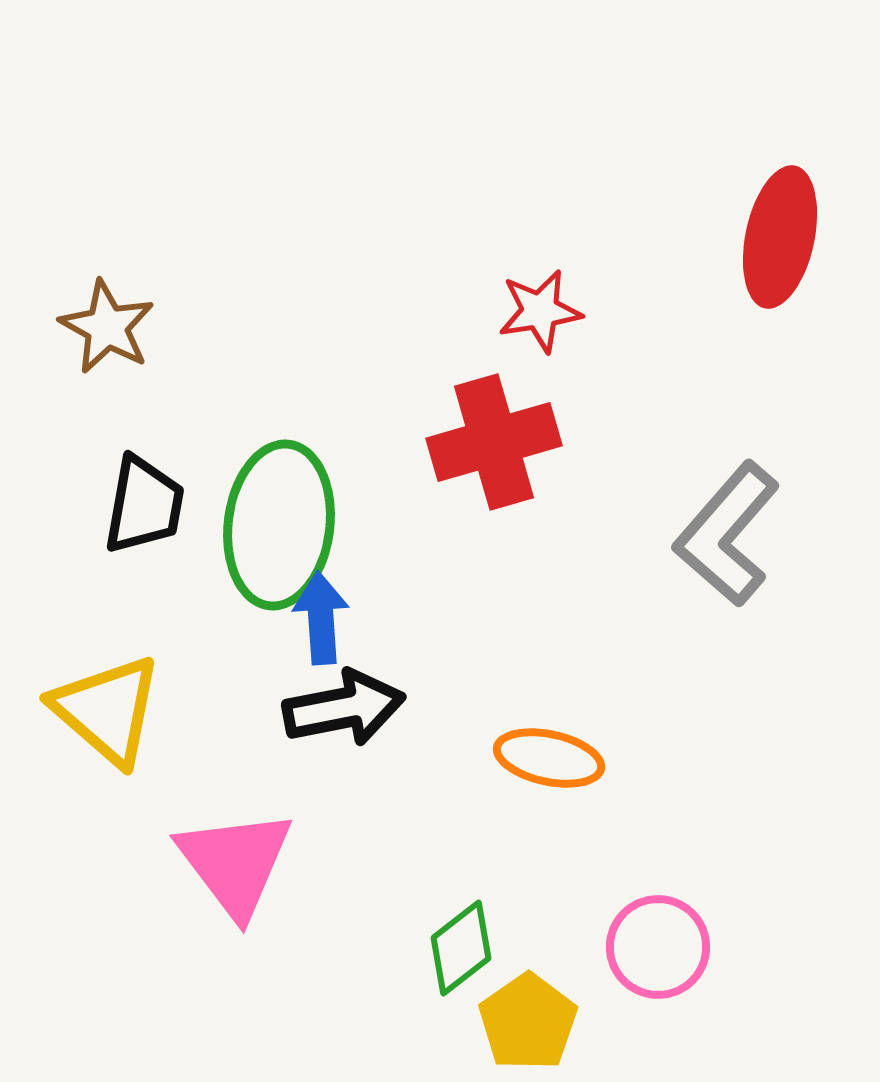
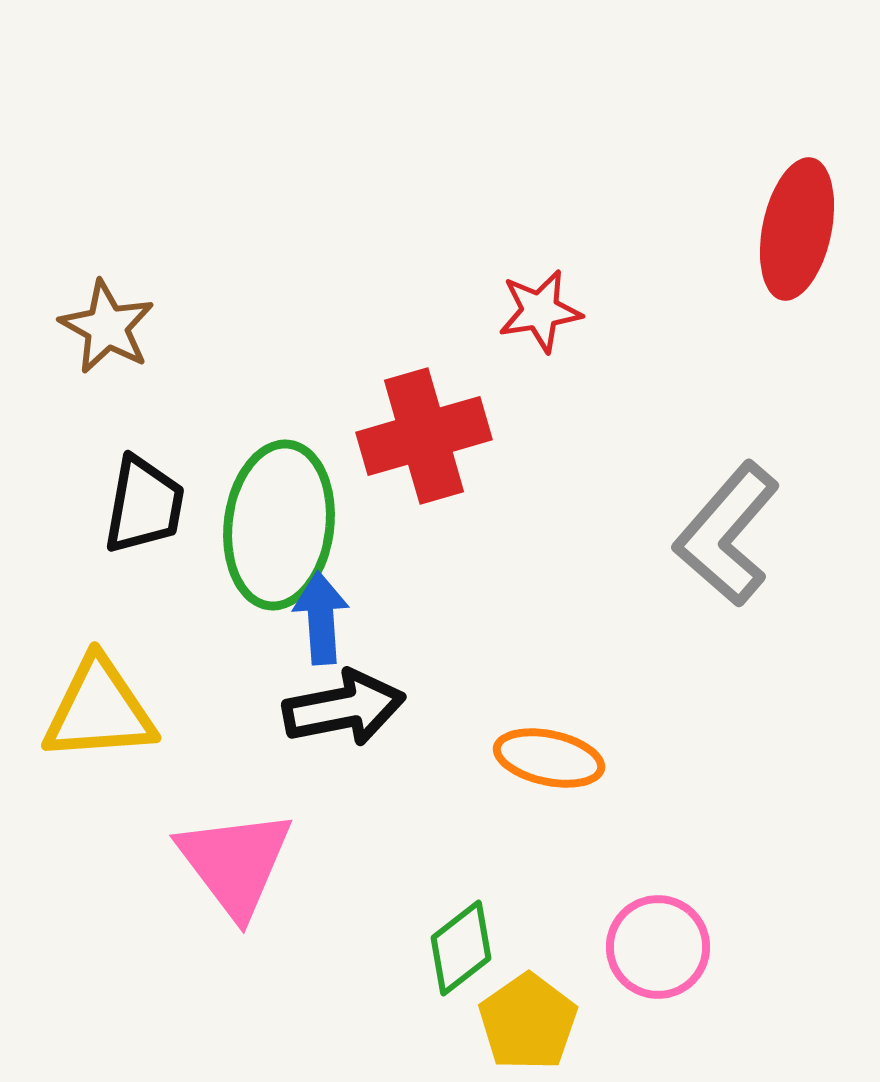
red ellipse: moved 17 px right, 8 px up
red cross: moved 70 px left, 6 px up
yellow triangle: moved 8 px left; rotated 45 degrees counterclockwise
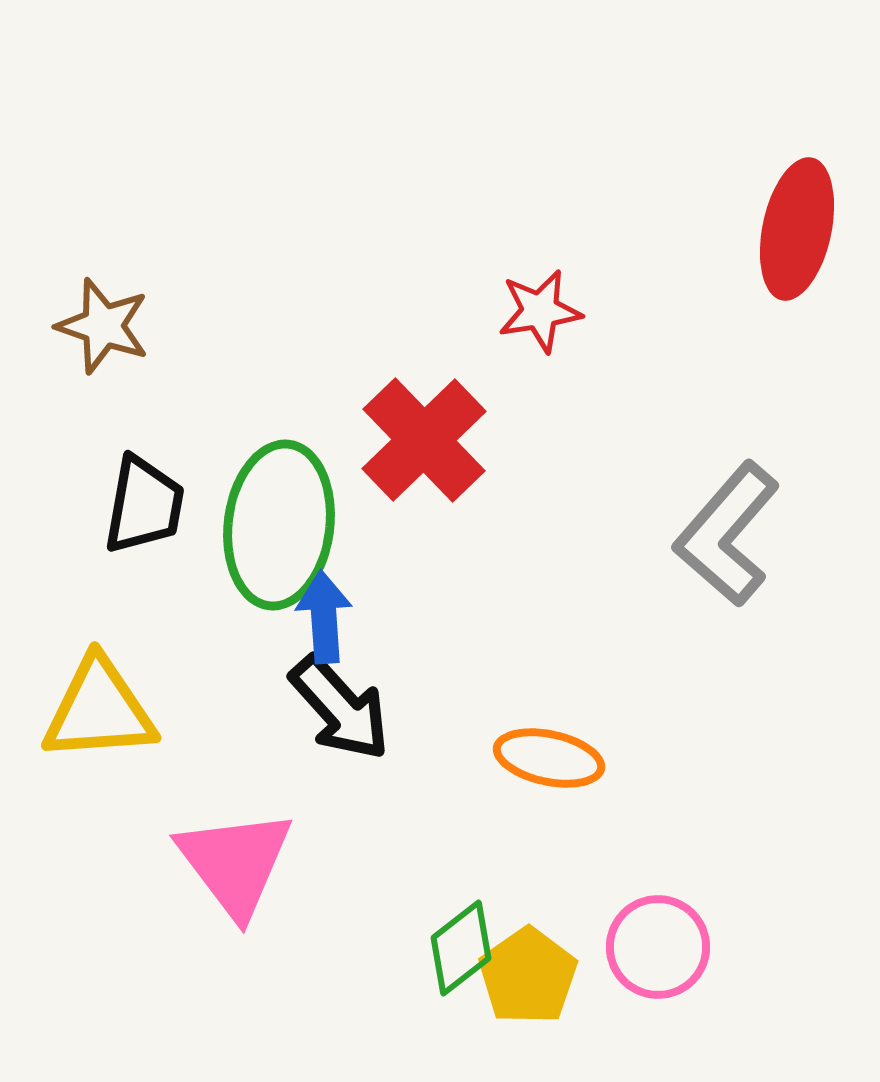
brown star: moved 4 px left, 1 px up; rotated 10 degrees counterclockwise
red cross: moved 4 px down; rotated 28 degrees counterclockwise
blue arrow: moved 3 px right, 1 px up
black arrow: moved 4 px left; rotated 59 degrees clockwise
yellow pentagon: moved 46 px up
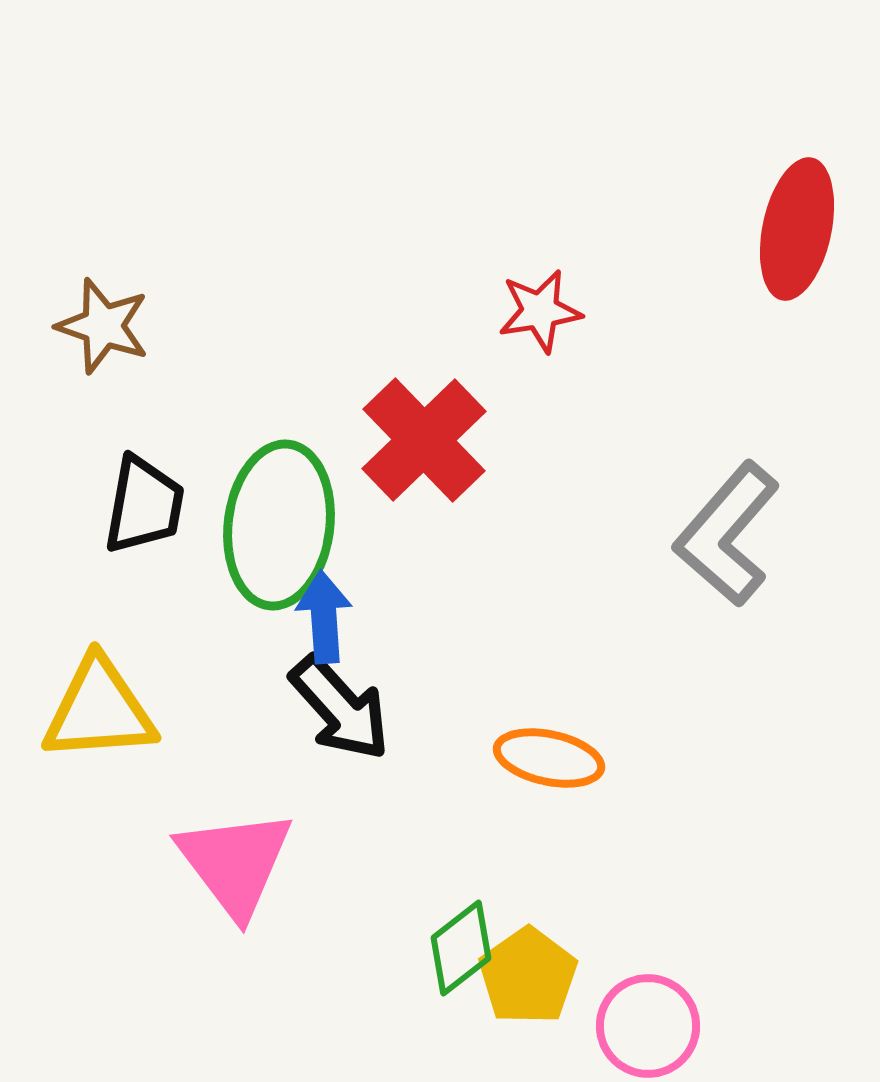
pink circle: moved 10 px left, 79 px down
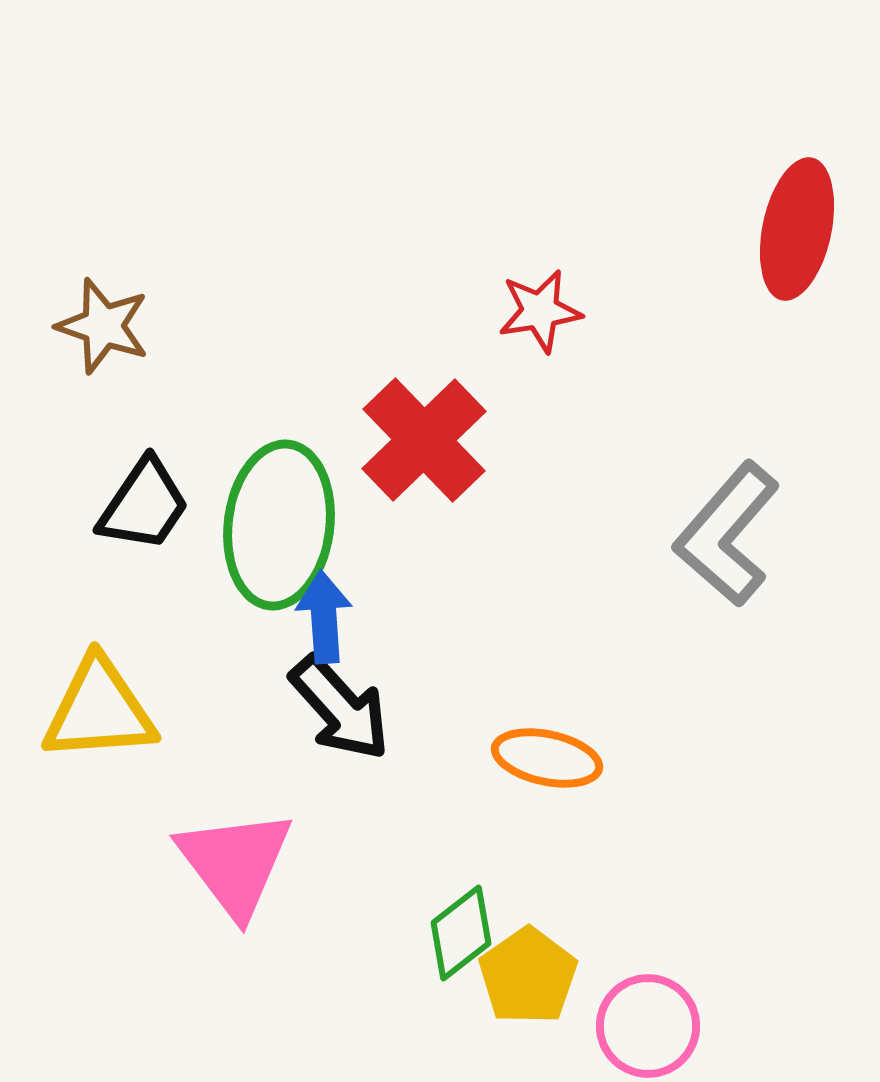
black trapezoid: rotated 24 degrees clockwise
orange ellipse: moved 2 px left
green diamond: moved 15 px up
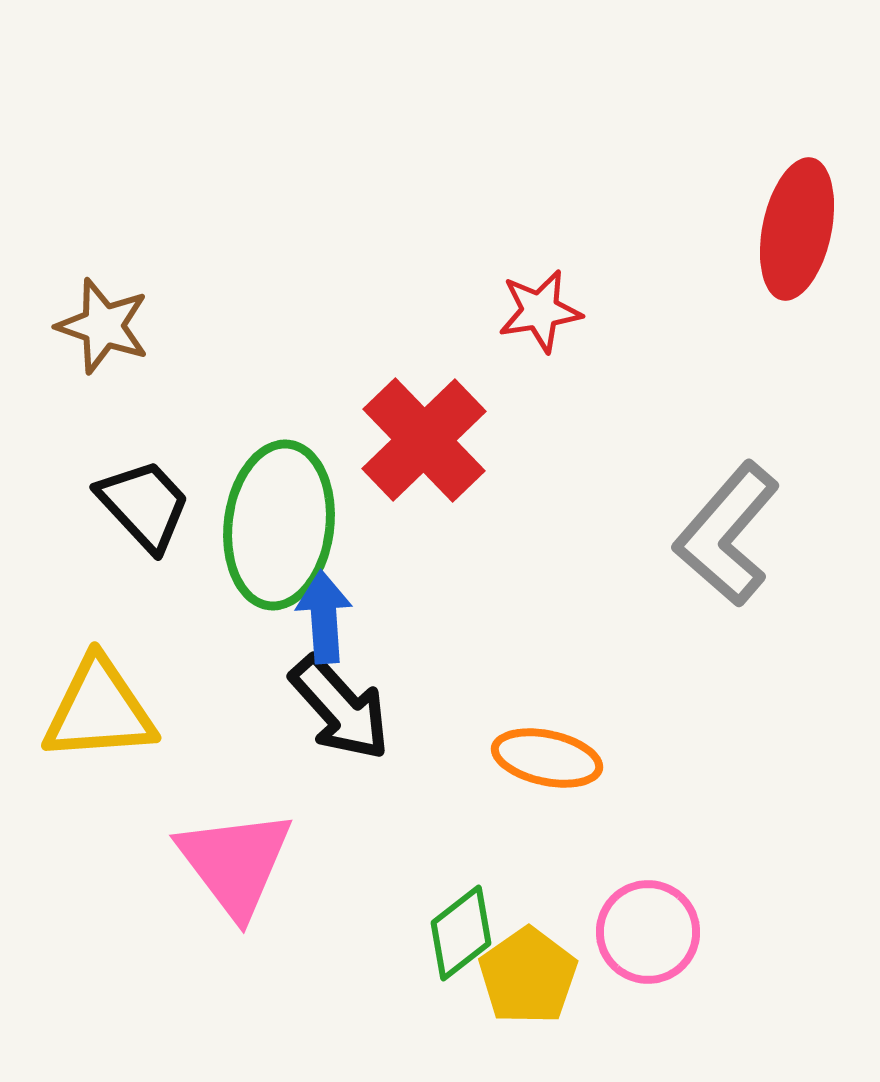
black trapezoid: rotated 77 degrees counterclockwise
pink circle: moved 94 px up
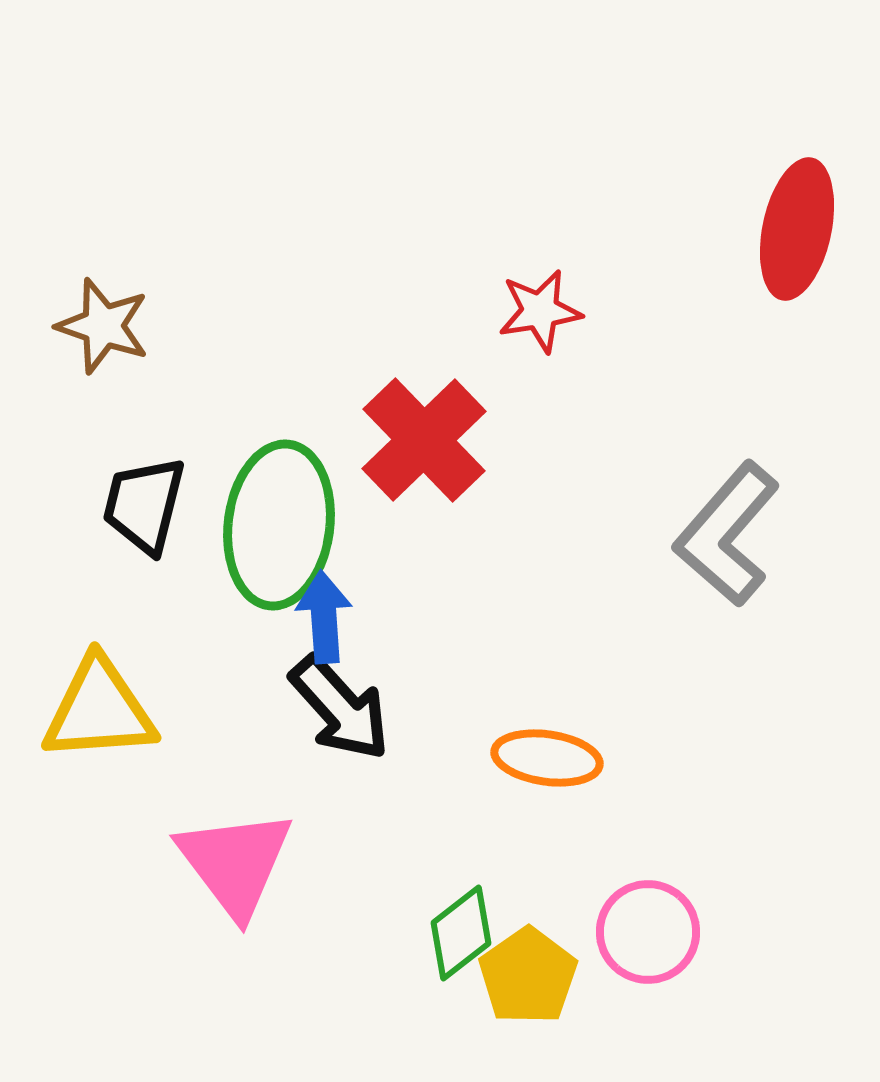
black trapezoid: rotated 123 degrees counterclockwise
orange ellipse: rotated 4 degrees counterclockwise
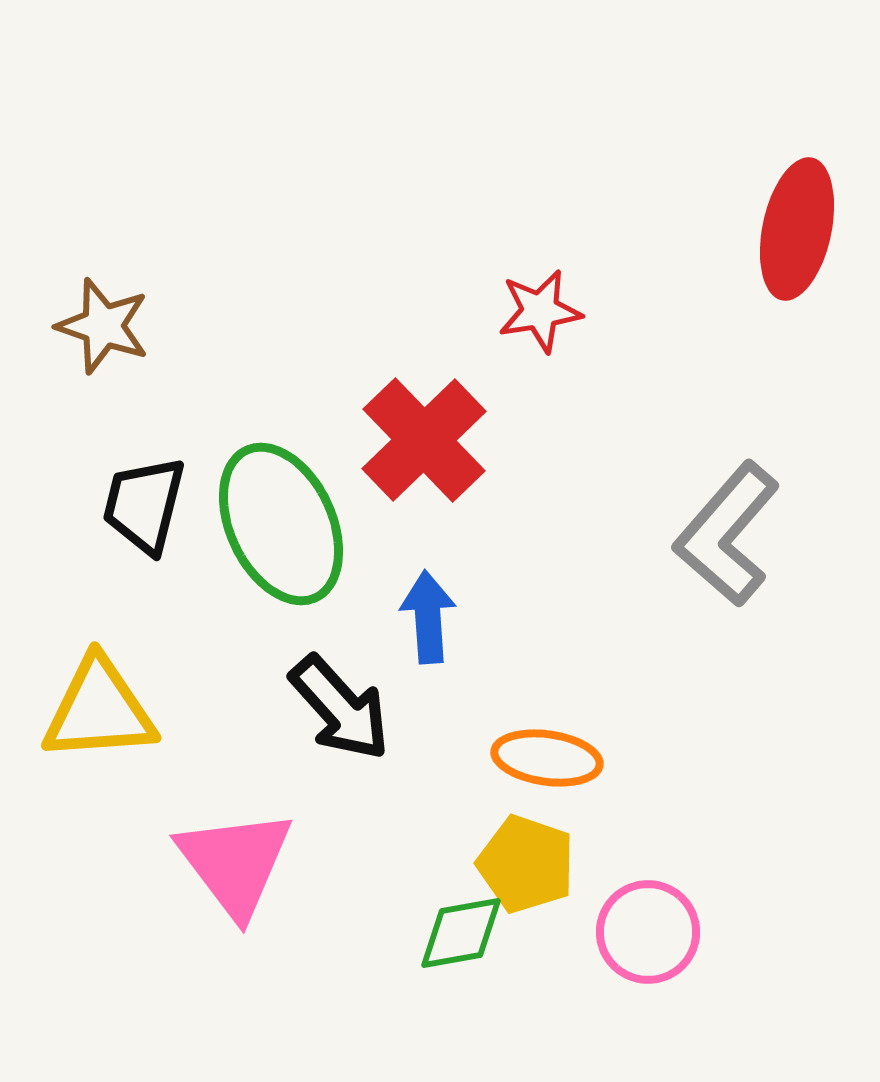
green ellipse: moved 2 px right, 1 px up; rotated 32 degrees counterclockwise
blue arrow: moved 104 px right
green diamond: rotated 28 degrees clockwise
yellow pentagon: moved 2 px left, 112 px up; rotated 18 degrees counterclockwise
